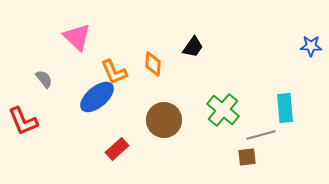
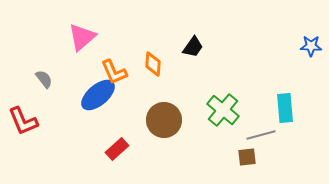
pink triangle: moved 5 px right; rotated 36 degrees clockwise
blue ellipse: moved 1 px right, 2 px up
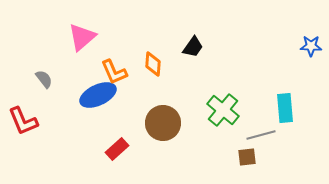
blue ellipse: rotated 15 degrees clockwise
brown circle: moved 1 px left, 3 px down
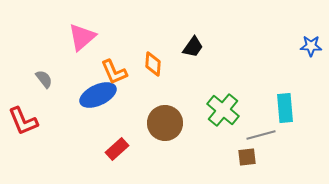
brown circle: moved 2 px right
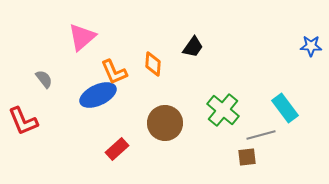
cyan rectangle: rotated 32 degrees counterclockwise
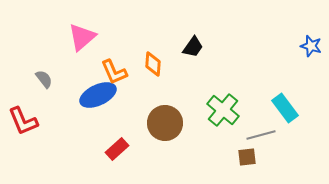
blue star: rotated 15 degrees clockwise
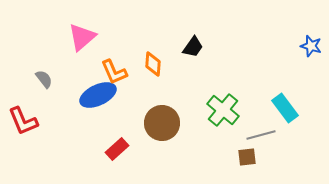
brown circle: moved 3 px left
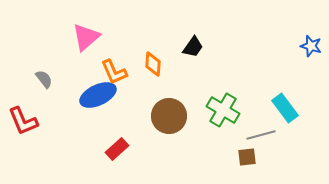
pink triangle: moved 4 px right
green cross: rotated 8 degrees counterclockwise
brown circle: moved 7 px right, 7 px up
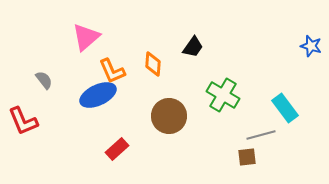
orange L-shape: moved 2 px left, 1 px up
gray semicircle: moved 1 px down
green cross: moved 15 px up
